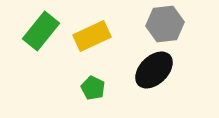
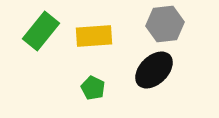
yellow rectangle: moved 2 px right; rotated 21 degrees clockwise
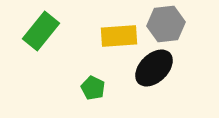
gray hexagon: moved 1 px right
yellow rectangle: moved 25 px right
black ellipse: moved 2 px up
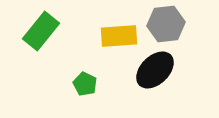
black ellipse: moved 1 px right, 2 px down
green pentagon: moved 8 px left, 4 px up
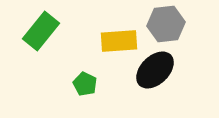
yellow rectangle: moved 5 px down
